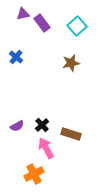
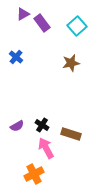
purple triangle: rotated 16 degrees counterclockwise
black cross: rotated 16 degrees counterclockwise
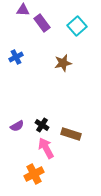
purple triangle: moved 4 px up; rotated 32 degrees clockwise
blue cross: rotated 24 degrees clockwise
brown star: moved 8 px left
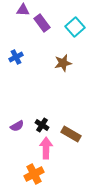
cyan square: moved 2 px left, 1 px down
brown rectangle: rotated 12 degrees clockwise
pink arrow: rotated 30 degrees clockwise
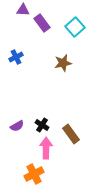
brown rectangle: rotated 24 degrees clockwise
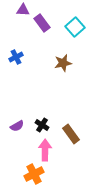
pink arrow: moved 1 px left, 2 px down
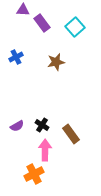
brown star: moved 7 px left, 1 px up
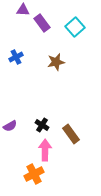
purple semicircle: moved 7 px left
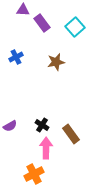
pink arrow: moved 1 px right, 2 px up
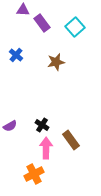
blue cross: moved 2 px up; rotated 24 degrees counterclockwise
brown rectangle: moved 6 px down
